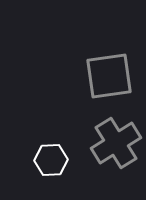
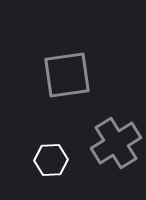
gray square: moved 42 px left, 1 px up
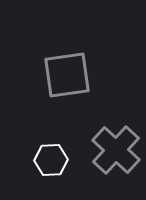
gray cross: moved 7 px down; rotated 15 degrees counterclockwise
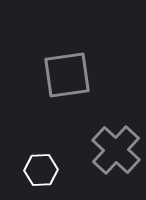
white hexagon: moved 10 px left, 10 px down
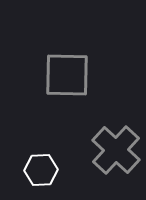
gray square: rotated 9 degrees clockwise
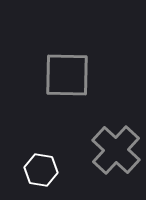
white hexagon: rotated 12 degrees clockwise
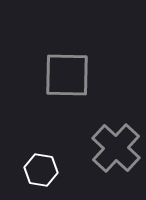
gray cross: moved 2 px up
